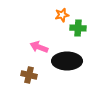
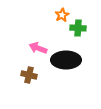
orange star: rotated 16 degrees counterclockwise
pink arrow: moved 1 px left, 1 px down
black ellipse: moved 1 px left, 1 px up
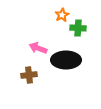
brown cross: rotated 21 degrees counterclockwise
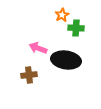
green cross: moved 2 px left
black ellipse: rotated 8 degrees clockwise
